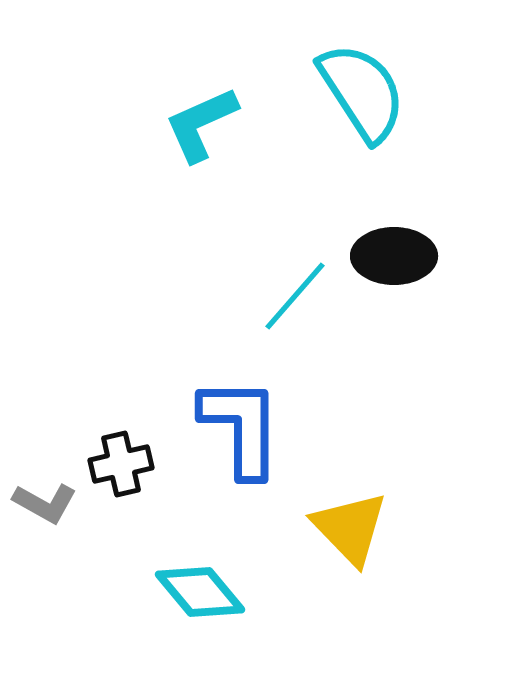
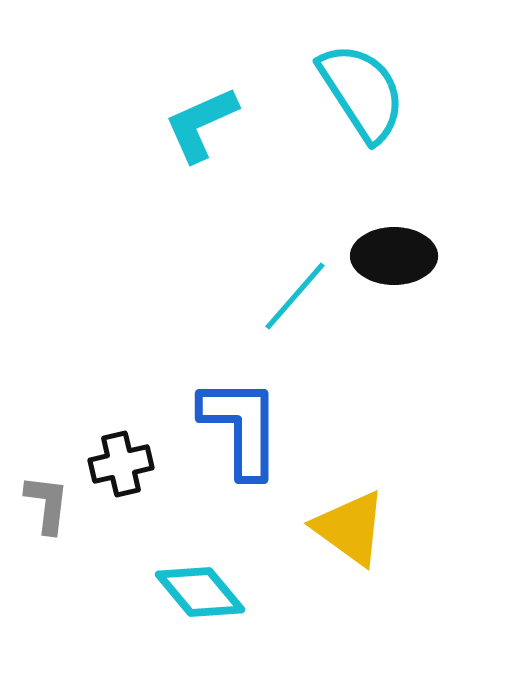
gray L-shape: moved 2 px right, 1 px down; rotated 112 degrees counterclockwise
yellow triangle: rotated 10 degrees counterclockwise
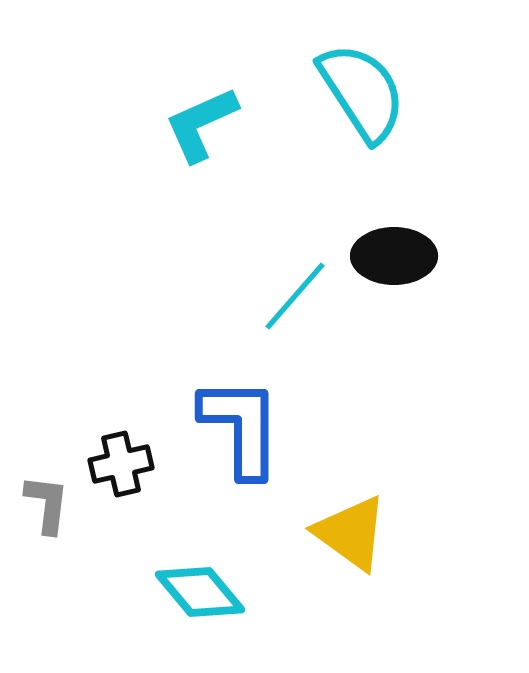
yellow triangle: moved 1 px right, 5 px down
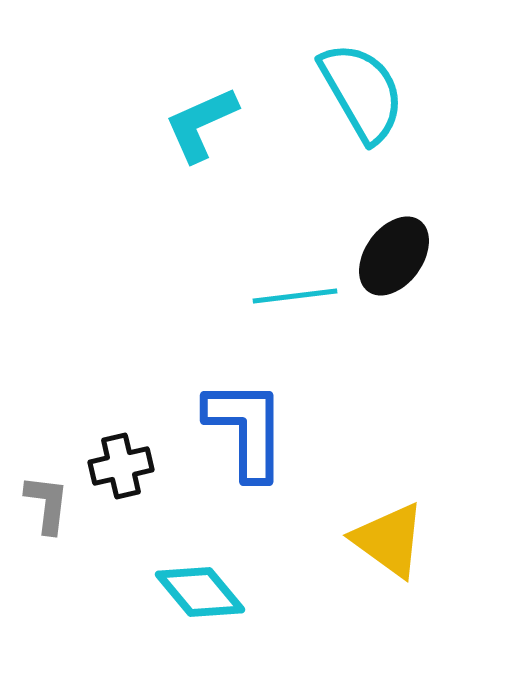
cyan semicircle: rotated 3 degrees clockwise
black ellipse: rotated 54 degrees counterclockwise
cyan line: rotated 42 degrees clockwise
blue L-shape: moved 5 px right, 2 px down
black cross: moved 2 px down
yellow triangle: moved 38 px right, 7 px down
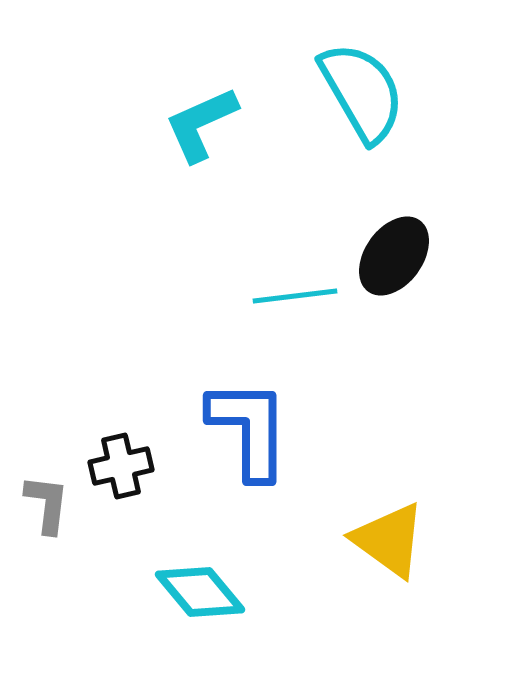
blue L-shape: moved 3 px right
